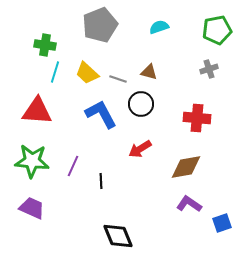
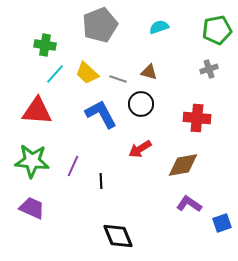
cyan line: moved 2 px down; rotated 25 degrees clockwise
brown diamond: moved 3 px left, 2 px up
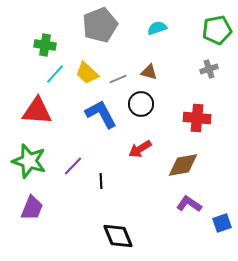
cyan semicircle: moved 2 px left, 1 px down
gray line: rotated 42 degrees counterclockwise
green star: moved 3 px left; rotated 12 degrees clockwise
purple line: rotated 20 degrees clockwise
purple trapezoid: rotated 88 degrees clockwise
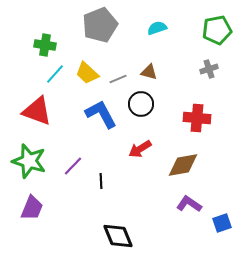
red triangle: rotated 16 degrees clockwise
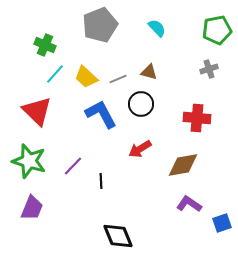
cyan semicircle: rotated 66 degrees clockwise
green cross: rotated 15 degrees clockwise
yellow trapezoid: moved 1 px left, 4 px down
red triangle: rotated 24 degrees clockwise
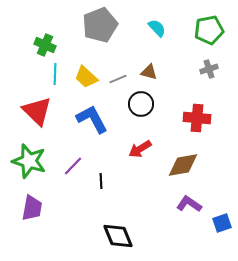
green pentagon: moved 8 px left
cyan line: rotated 40 degrees counterclockwise
blue L-shape: moved 9 px left, 5 px down
purple trapezoid: rotated 12 degrees counterclockwise
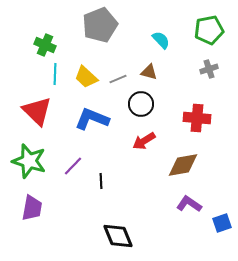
cyan semicircle: moved 4 px right, 12 px down
blue L-shape: rotated 40 degrees counterclockwise
red arrow: moved 4 px right, 8 px up
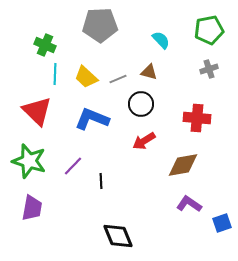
gray pentagon: rotated 20 degrees clockwise
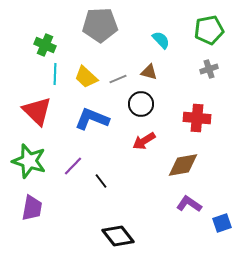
black line: rotated 35 degrees counterclockwise
black diamond: rotated 16 degrees counterclockwise
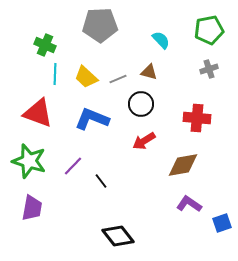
red triangle: moved 1 px right, 2 px down; rotated 24 degrees counterclockwise
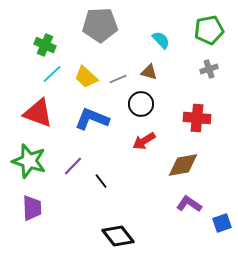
cyan line: moved 3 px left; rotated 45 degrees clockwise
purple trapezoid: rotated 12 degrees counterclockwise
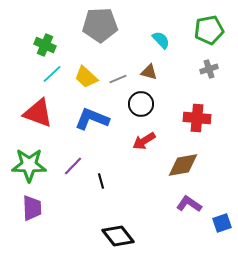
green star: moved 4 px down; rotated 16 degrees counterclockwise
black line: rotated 21 degrees clockwise
